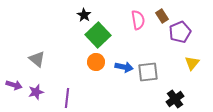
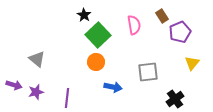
pink semicircle: moved 4 px left, 5 px down
blue arrow: moved 11 px left, 20 px down
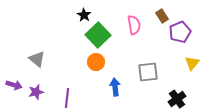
blue arrow: moved 2 px right; rotated 108 degrees counterclockwise
black cross: moved 2 px right
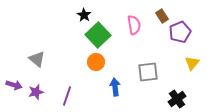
purple line: moved 2 px up; rotated 12 degrees clockwise
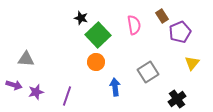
black star: moved 3 px left, 3 px down; rotated 16 degrees counterclockwise
gray triangle: moved 11 px left; rotated 36 degrees counterclockwise
gray square: rotated 25 degrees counterclockwise
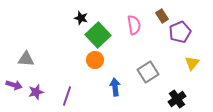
orange circle: moved 1 px left, 2 px up
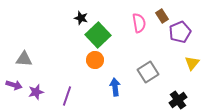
pink semicircle: moved 5 px right, 2 px up
gray triangle: moved 2 px left
black cross: moved 1 px right, 1 px down
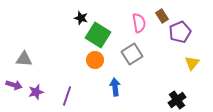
green square: rotated 15 degrees counterclockwise
gray square: moved 16 px left, 18 px up
black cross: moved 1 px left
